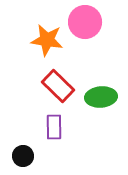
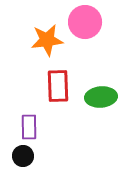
orange star: rotated 16 degrees counterclockwise
red rectangle: rotated 44 degrees clockwise
purple rectangle: moved 25 px left
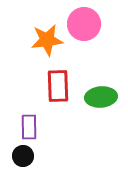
pink circle: moved 1 px left, 2 px down
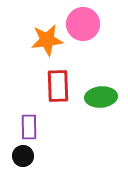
pink circle: moved 1 px left
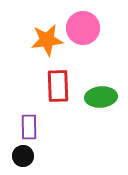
pink circle: moved 4 px down
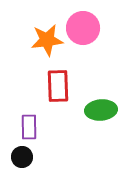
green ellipse: moved 13 px down
black circle: moved 1 px left, 1 px down
